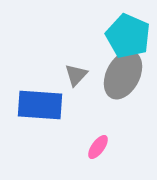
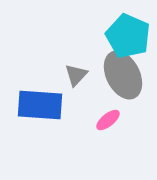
gray ellipse: rotated 54 degrees counterclockwise
pink ellipse: moved 10 px right, 27 px up; rotated 15 degrees clockwise
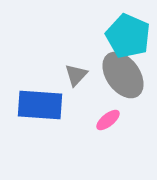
gray ellipse: rotated 9 degrees counterclockwise
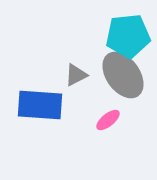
cyan pentagon: rotated 30 degrees counterclockwise
gray triangle: rotated 20 degrees clockwise
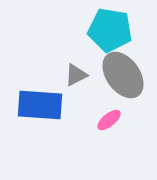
cyan pentagon: moved 18 px left, 6 px up; rotated 15 degrees clockwise
pink ellipse: moved 1 px right
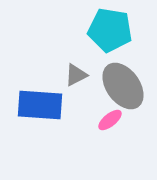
gray ellipse: moved 11 px down
pink ellipse: moved 1 px right
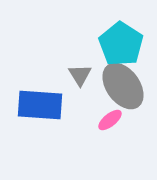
cyan pentagon: moved 11 px right, 14 px down; rotated 24 degrees clockwise
gray triangle: moved 4 px right; rotated 35 degrees counterclockwise
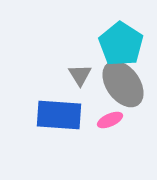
gray ellipse: moved 2 px up
blue rectangle: moved 19 px right, 10 px down
pink ellipse: rotated 15 degrees clockwise
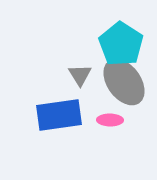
gray ellipse: moved 1 px right, 2 px up
blue rectangle: rotated 12 degrees counterclockwise
pink ellipse: rotated 25 degrees clockwise
